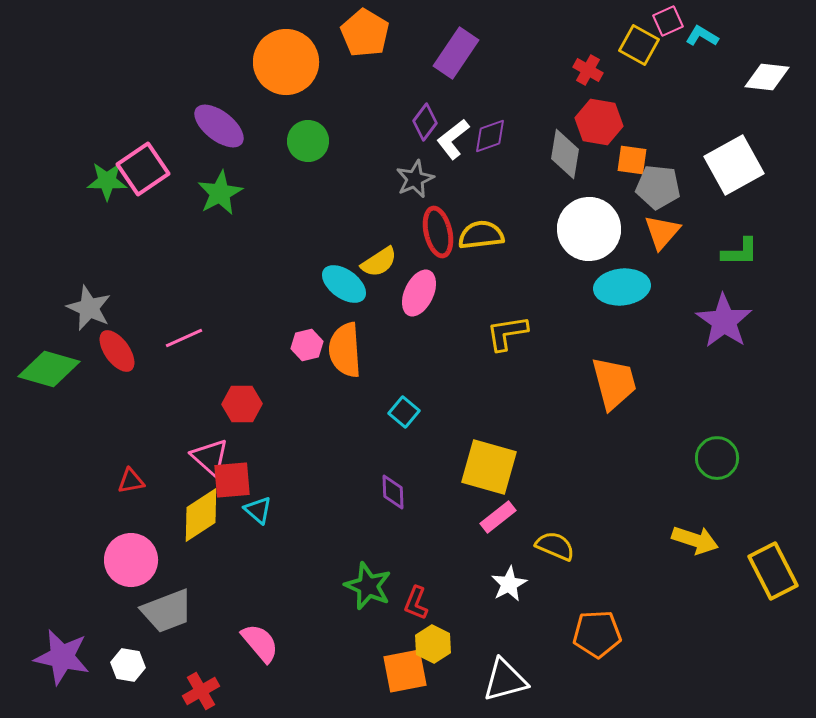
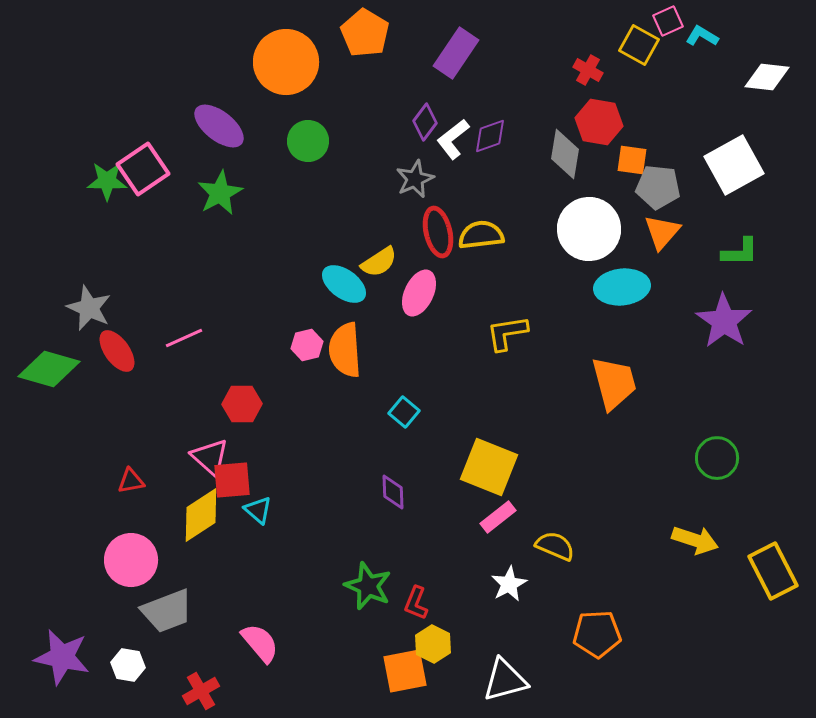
yellow square at (489, 467): rotated 6 degrees clockwise
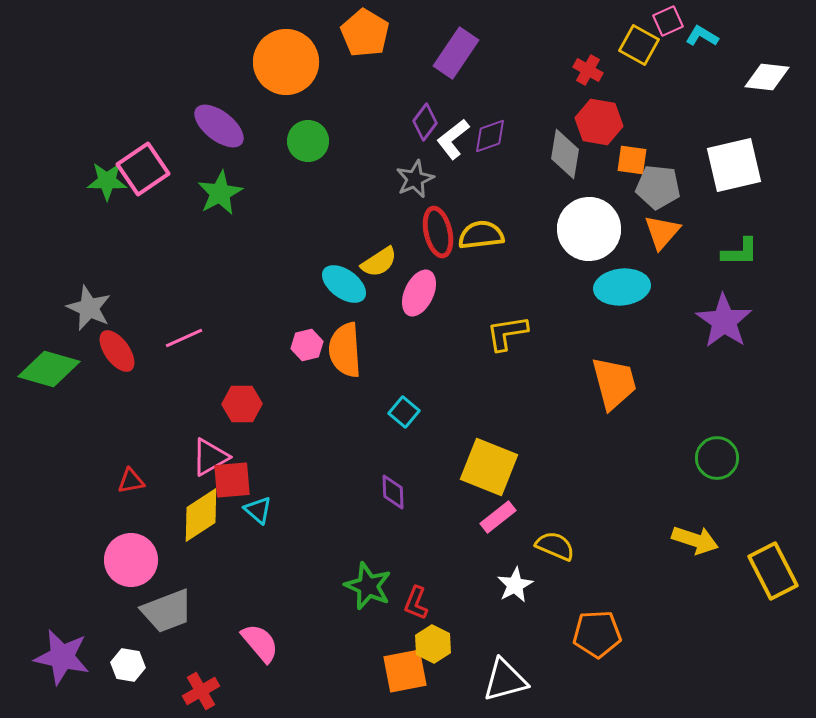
white square at (734, 165): rotated 16 degrees clockwise
pink triangle at (210, 457): rotated 48 degrees clockwise
white star at (509, 584): moved 6 px right, 1 px down
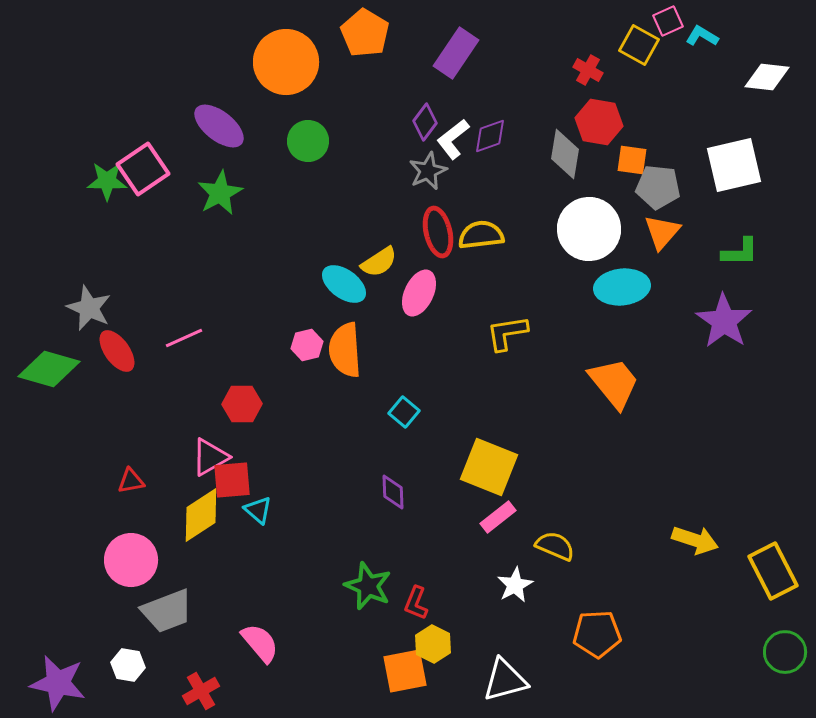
gray star at (415, 179): moved 13 px right, 8 px up
orange trapezoid at (614, 383): rotated 24 degrees counterclockwise
green circle at (717, 458): moved 68 px right, 194 px down
purple star at (62, 657): moved 4 px left, 26 px down
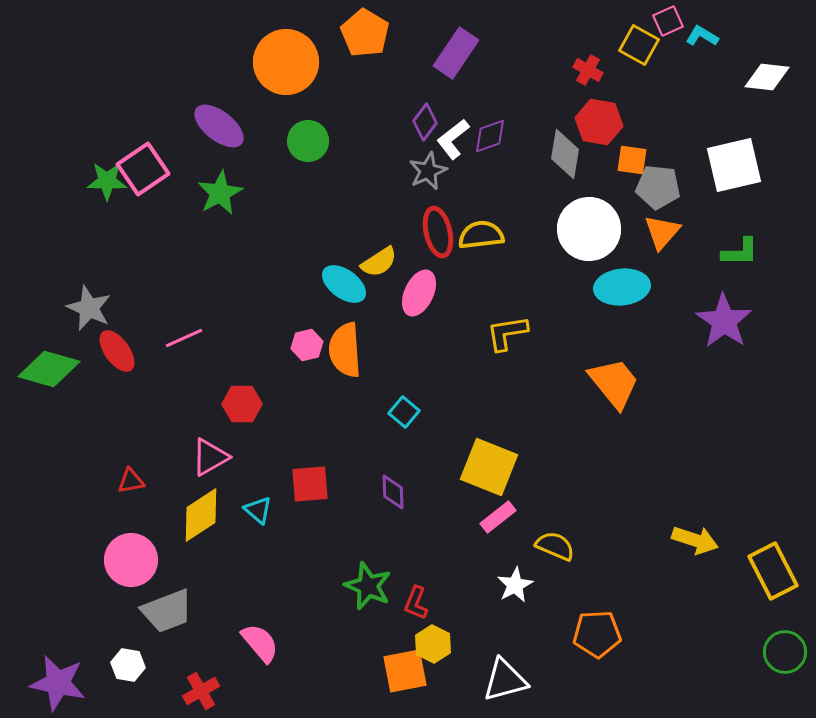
red square at (232, 480): moved 78 px right, 4 px down
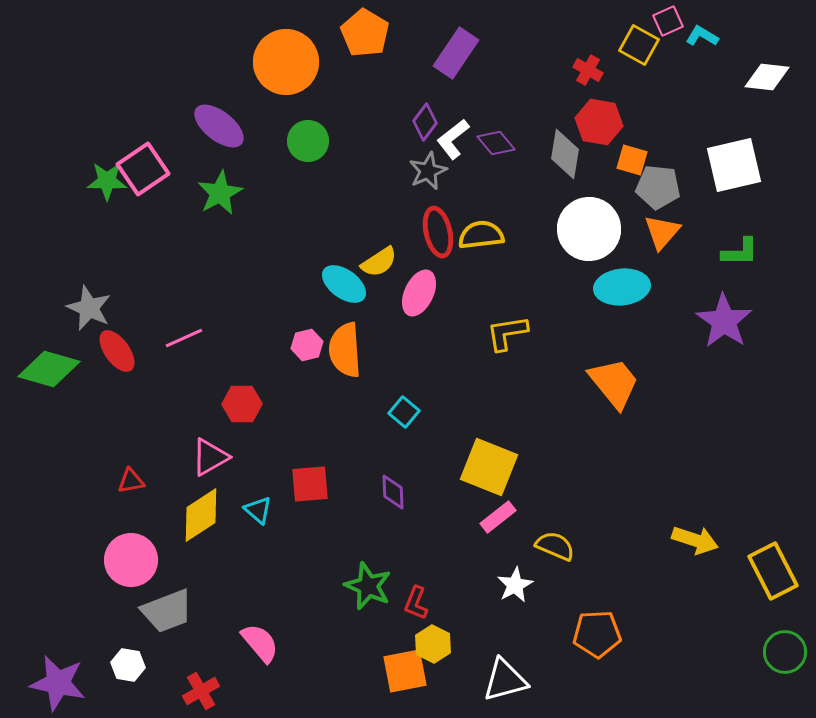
purple diamond at (490, 136): moved 6 px right, 7 px down; rotated 69 degrees clockwise
orange square at (632, 160): rotated 8 degrees clockwise
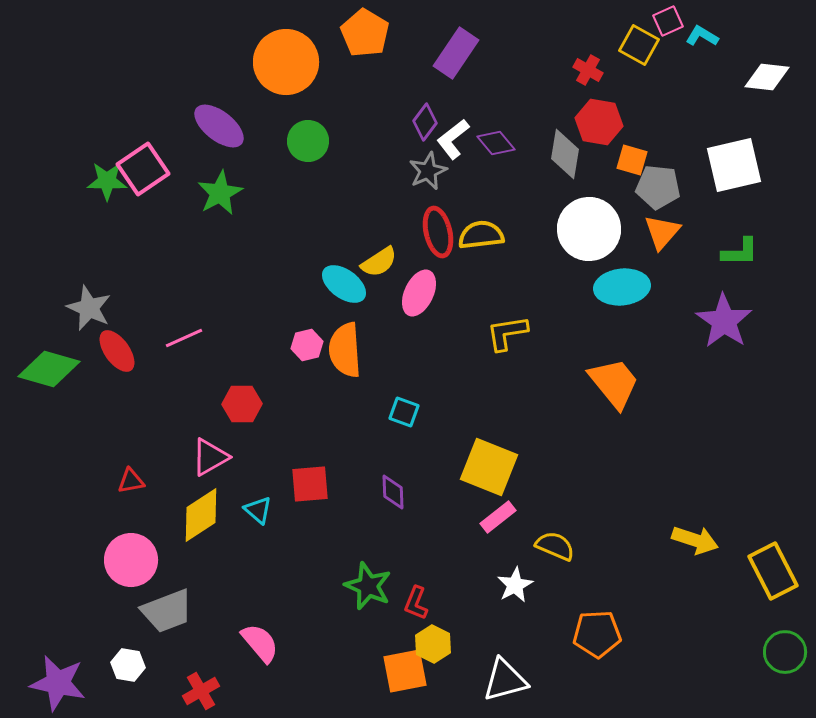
cyan square at (404, 412): rotated 20 degrees counterclockwise
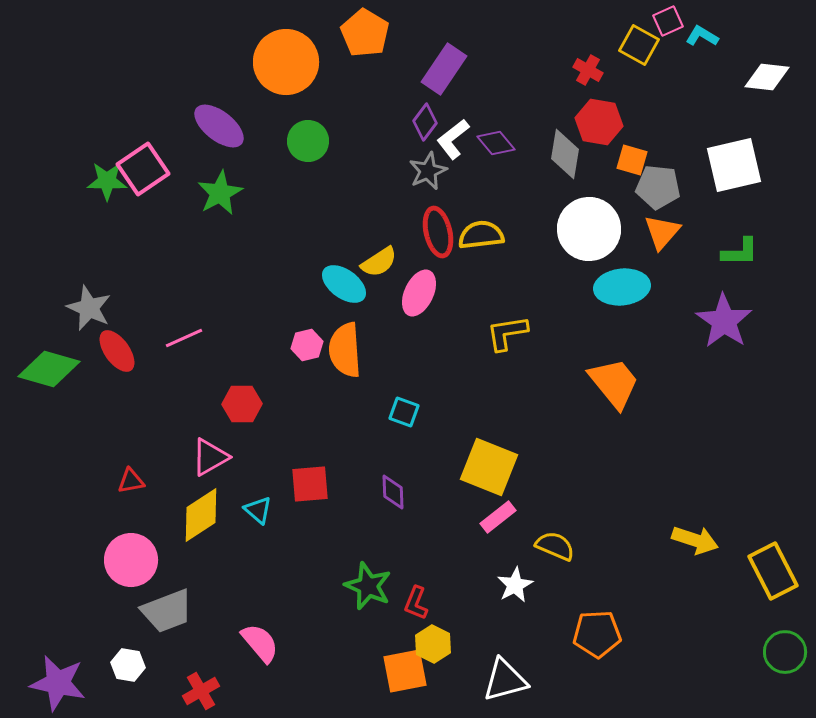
purple rectangle at (456, 53): moved 12 px left, 16 px down
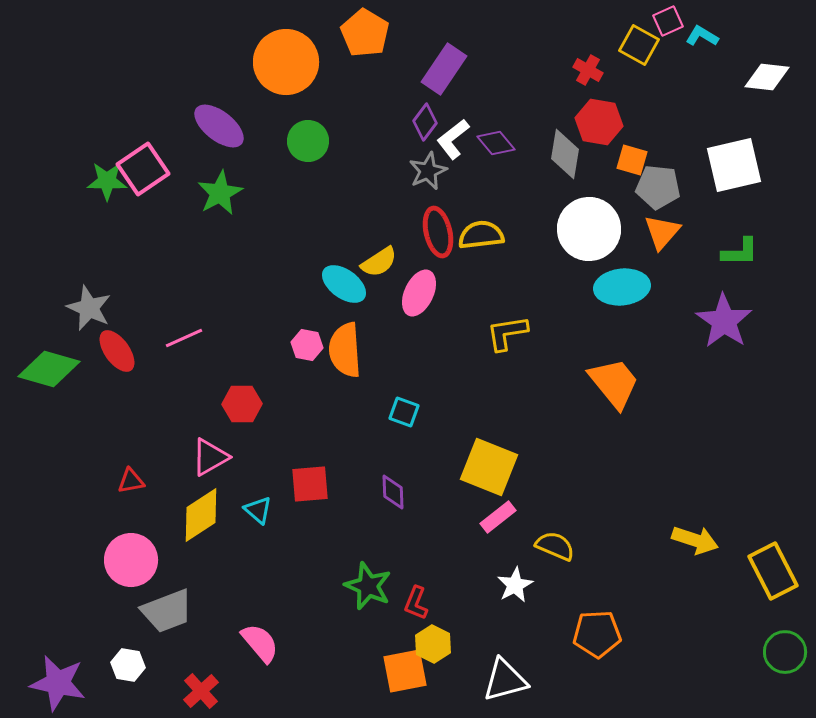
pink hexagon at (307, 345): rotated 24 degrees clockwise
red cross at (201, 691): rotated 12 degrees counterclockwise
